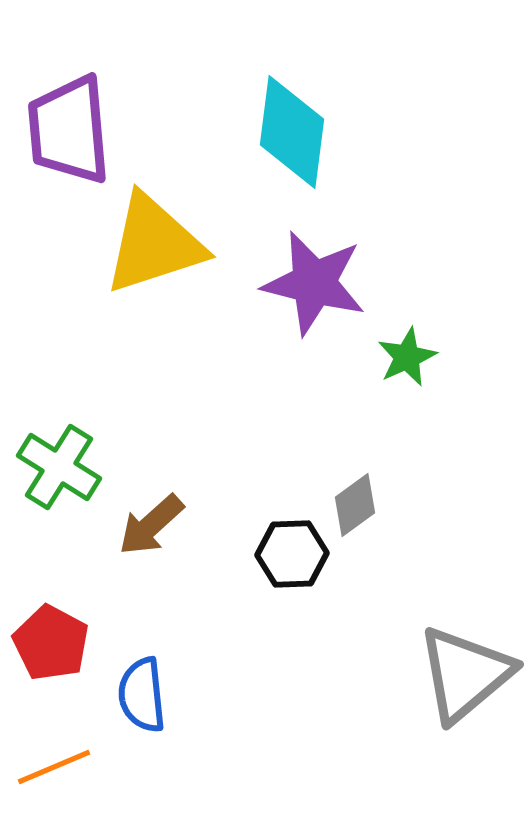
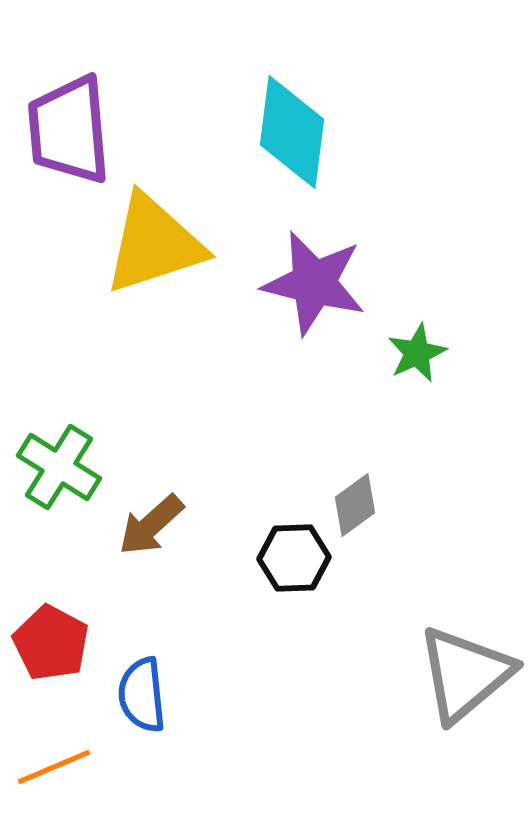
green star: moved 10 px right, 4 px up
black hexagon: moved 2 px right, 4 px down
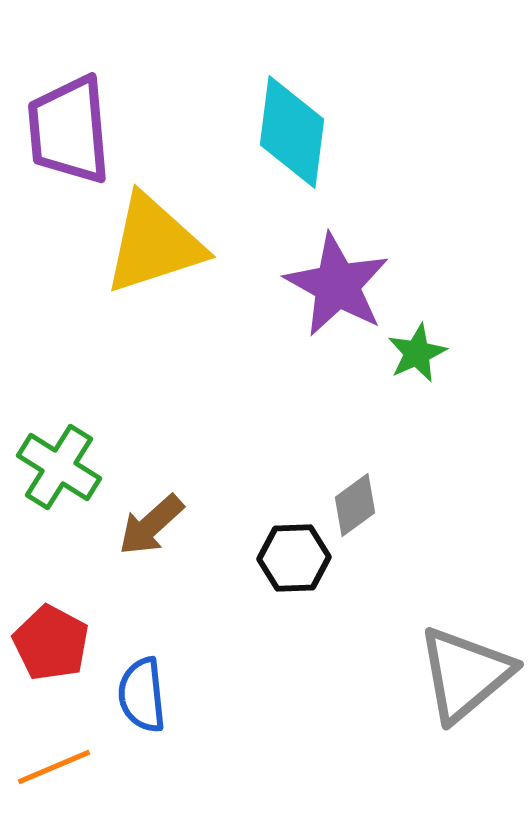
purple star: moved 23 px right, 2 px down; rotated 15 degrees clockwise
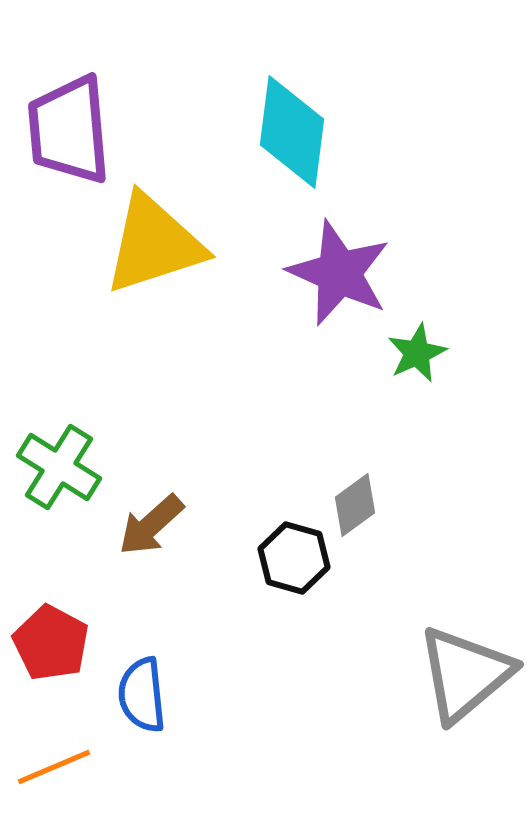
purple star: moved 2 px right, 12 px up; rotated 5 degrees counterclockwise
black hexagon: rotated 18 degrees clockwise
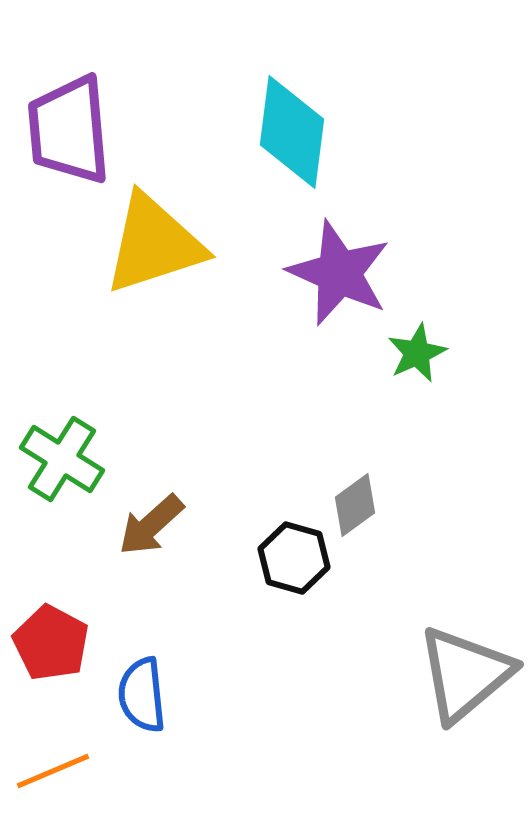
green cross: moved 3 px right, 8 px up
orange line: moved 1 px left, 4 px down
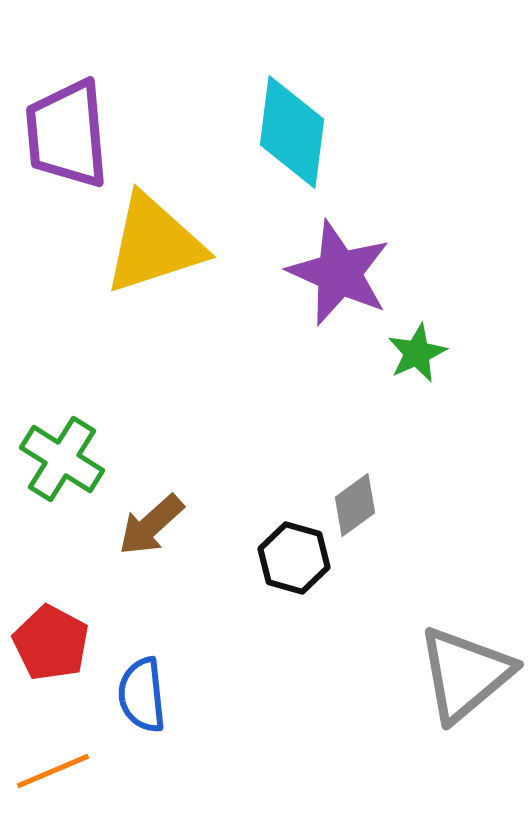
purple trapezoid: moved 2 px left, 4 px down
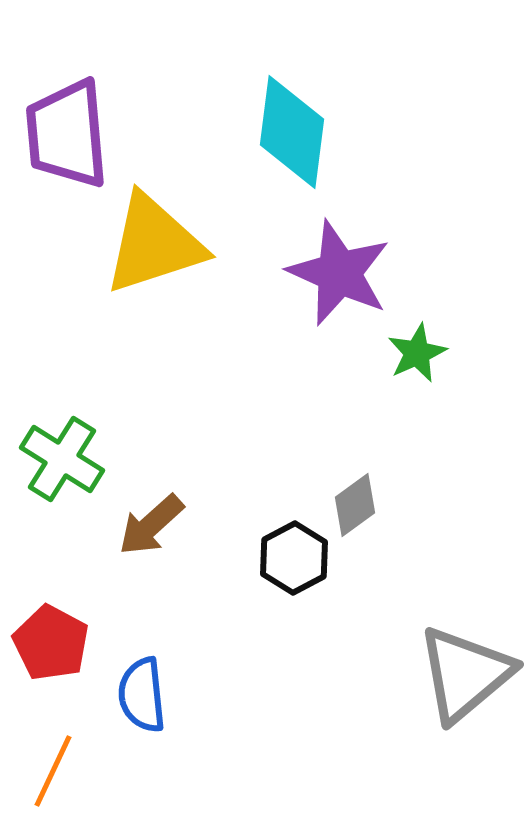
black hexagon: rotated 16 degrees clockwise
orange line: rotated 42 degrees counterclockwise
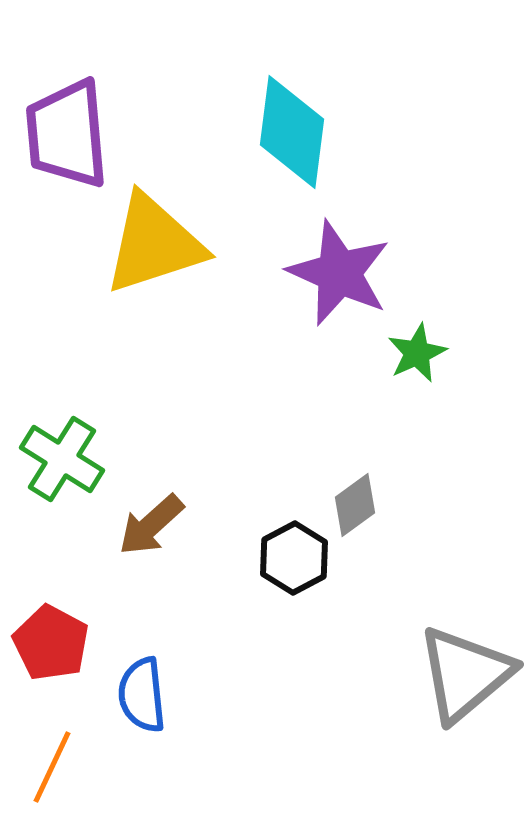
orange line: moved 1 px left, 4 px up
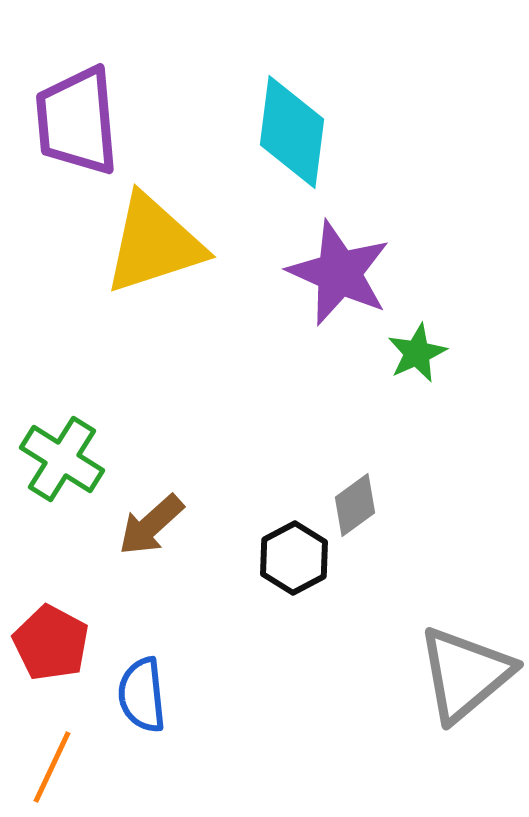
purple trapezoid: moved 10 px right, 13 px up
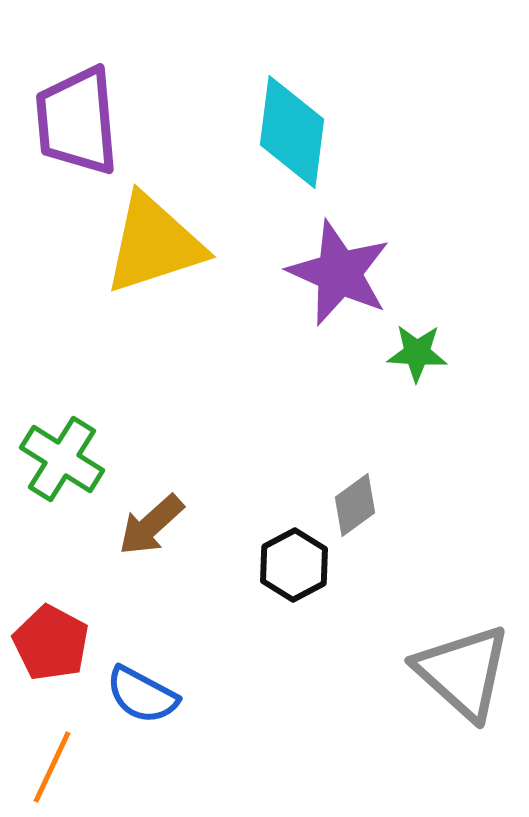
green star: rotated 28 degrees clockwise
black hexagon: moved 7 px down
gray triangle: moved 2 px left, 2 px up; rotated 38 degrees counterclockwise
blue semicircle: rotated 56 degrees counterclockwise
